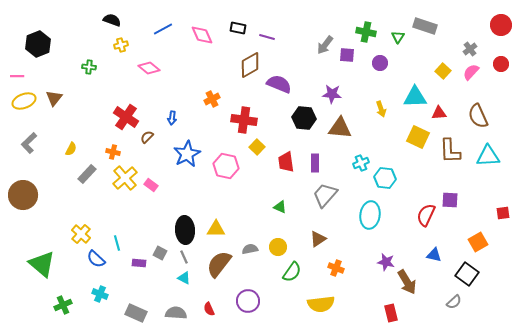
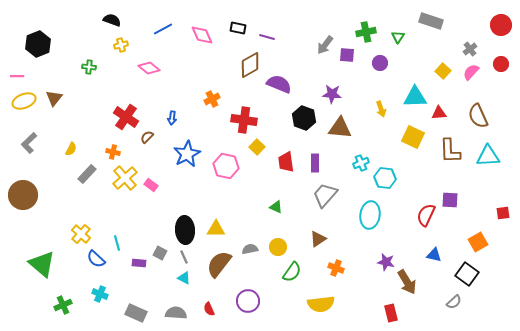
gray rectangle at (425, 26): moved 6 px right, 5 px up
green cross at (366, 32): rotated 24 degrees counterclockwise
black hexagon at (304, 118): rotated 15 degrees clockwise
yellow square at (418, 137): moved 5 px left
green triangle at (280, 207): moved 4 px left
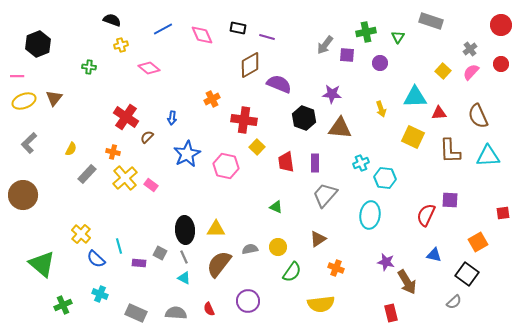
cyan line at (117, 243): moved 2 px right, 3 px down
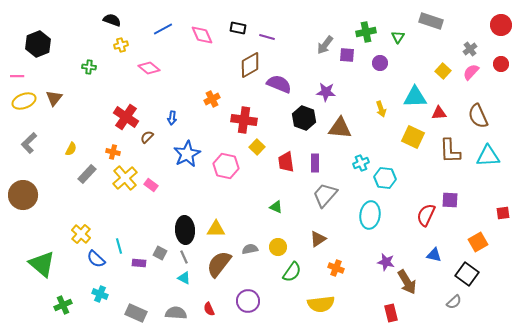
purple star at (332, 94): moved 6 px left, 2 px up
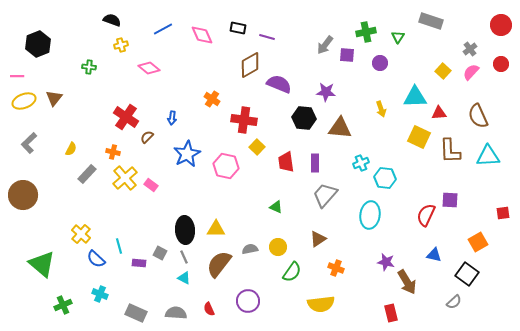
orange cross at (212, 99): rotated 28 degrees counterclockwise
black hexagon at (304, 118): rotated 15 degrees counterclockwise
yellow square at (413, 137): moved 6 px right
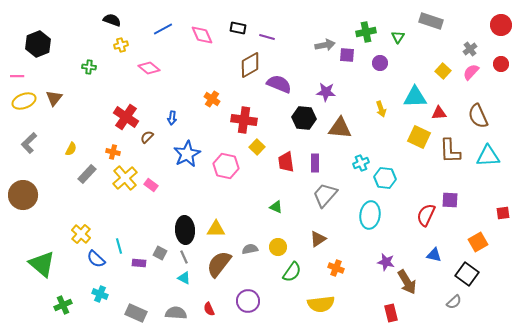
gray arrow at (325, 45): rotated 138 degrees counterclockwise
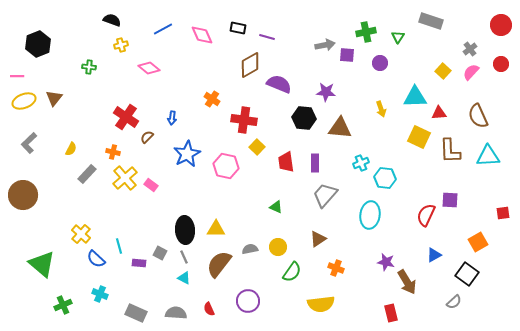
blue triangle at (434, 255): rotated 42 degrees counterclockwise
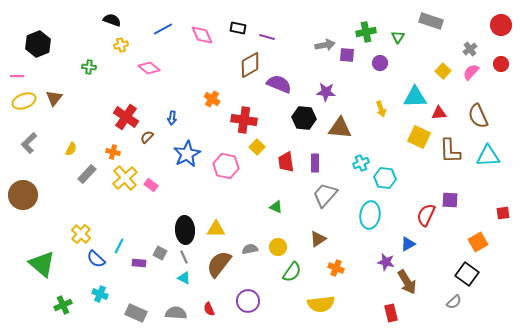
cyan line at (119, 246): rotated 42 degrees clockwise
blue triangle at (434, 255): moved 26 px left, 11 px up
